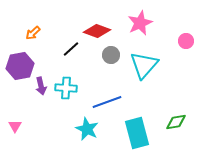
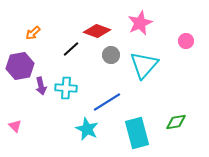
blue line: rotated 12 degrees counterclockwise
pink triangle: rotated 16 degrees counterclockwise
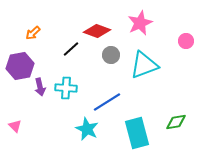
cyan triangle: rotated 28 degrees clockwise
purple arrow: moved 1 px left, 1 px down
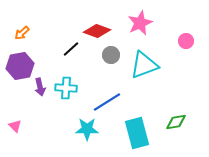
orange arrow: moved 11 px left
cyan star: rotated 25 degrees counterclockwise
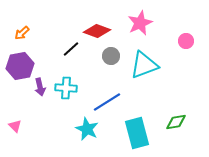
gray circle: moved 1 px down
cyan star: rotated 25 degrees clockwise
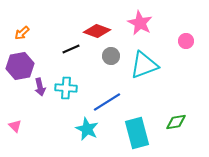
pink star: rotated 20 degrees counterclockwise
black line: rotated 18 degrees clockwise
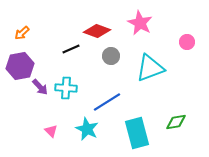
pink circle: moved 1 px right, 1 px down
cyan triangle: moved 6 px right, 3 px down
purple arrow: rotated 30 degrees counterclockwise
pink triangle: moved 36 px right, 5 px down
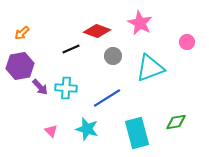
gray circle: moved 2 px right
blue line: moved 4 px up
cyan star: rotated 10 degrees counterclockwise
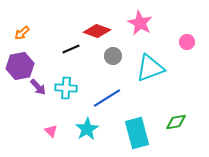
purple arrow: moved 2 px left
cyan star: rotated 25 degrees clockwise
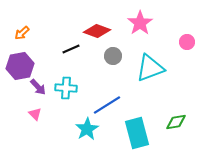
pink star: rotated 10 degrees clockwise
blue line: moved 7 px down
pink triangle: moved 16 px left, 17 px up
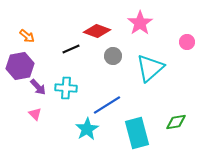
orange arrow: moved 5 px right, 3 px down; rotated 98 degrees counterclockwise
cyan triangle: rotated 20 degrees counterclockwise
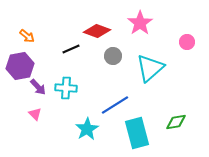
blue line: moved 8 px right
